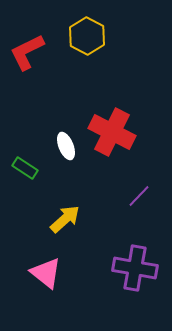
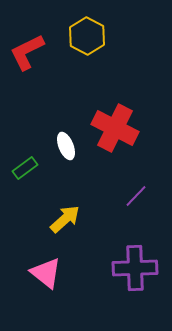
red cross: moved 3 px right, 4 px up
green rectangle: rotated 70 degrees counterclockwise
purple line: moved 3 px left
purple cross: rotated 12 degrees counterclockwise
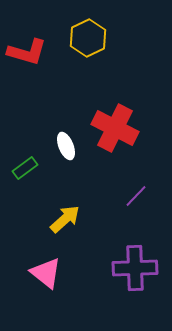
yellow hexagon: moved 1 px right, 2 px down; rotated 6 degrees clockwise
red L-shape: rotated 138 degrees counterclockwise
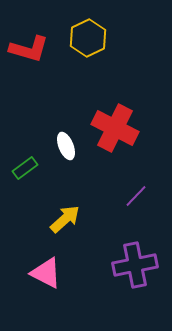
red L-shape: moved 2 px right, 3 px up
purple cross: moved 3 px up; rotated 9 degrees counterclockwise
pink triangle: rotated 12 degrees counterclockwise
